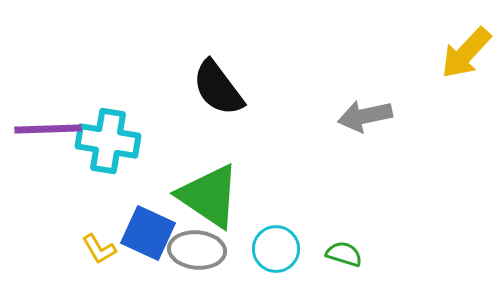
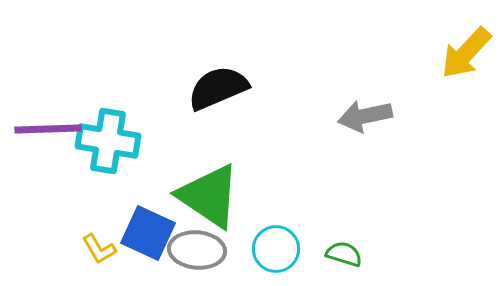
black semicircle: rotated 104 degrees clockwise
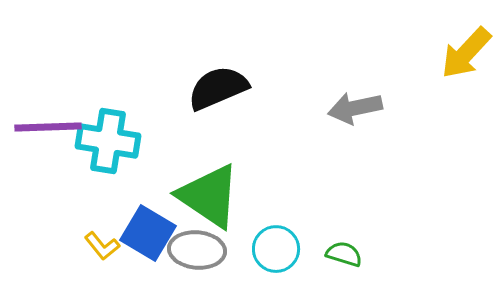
gray arrow: moved 10 px left, 8 px up
purple line: moved 2 px up
blue square: rotated 6 degrees clockwise
yellow L-shape: moved 3 px right, 3 px up; rotated 9 degrees counterclockwise
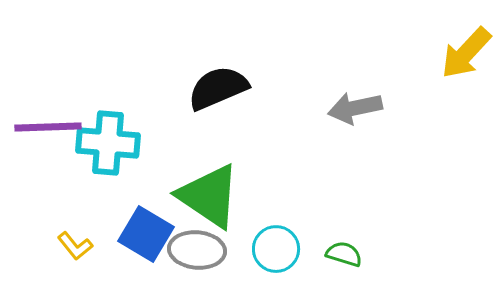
cyan cross: moved 2 px down; rotated 4 degrees counterclockwise
blue square: moved 2 px left, 1 px down
yellow L-shape: moved 27 px left
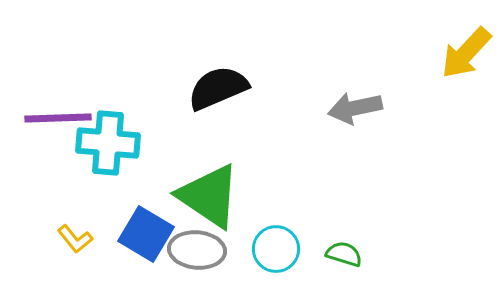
purple line: moved 10 px right, 9 px up
yellow L-shape: moved 7 px up
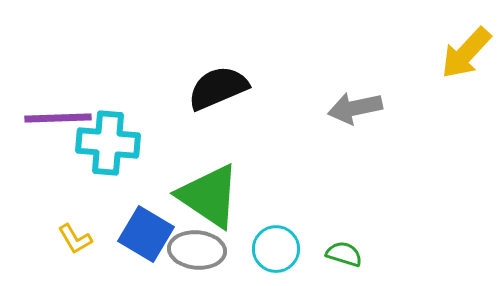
yellow L-shape: rotated 9 degrees clockwise
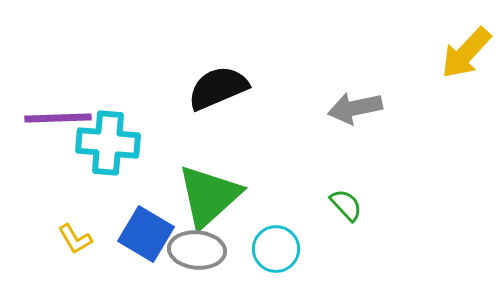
green triangle: rotated 44 degrees clockwise
green semicircle: moved 2 px right, 49 px up; rotated 30 degrees clockwise
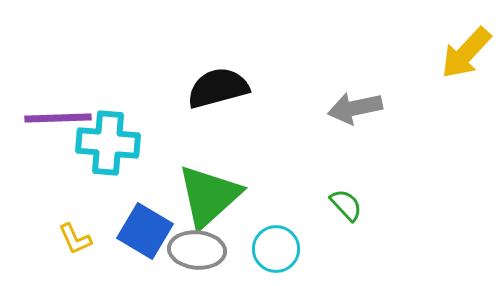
black semicircle: rotated 8 degrees clockwise
blue square: moved 1 px left, 3 px up
yellow L-shape: rotated 6 degrees clockwise
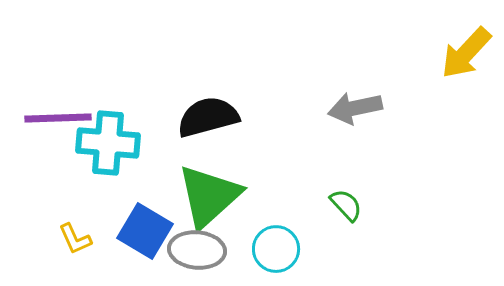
black semicircle: moved 10 px left, 29 px down
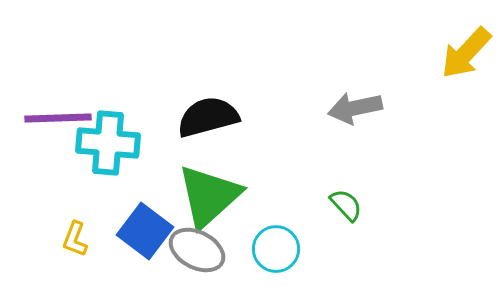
blue square: rotated 6 degrees clockwise
yellow L-shape: rotated 45 degrees clockwise
gray ellipse: rotated 22 degrees clockwise
